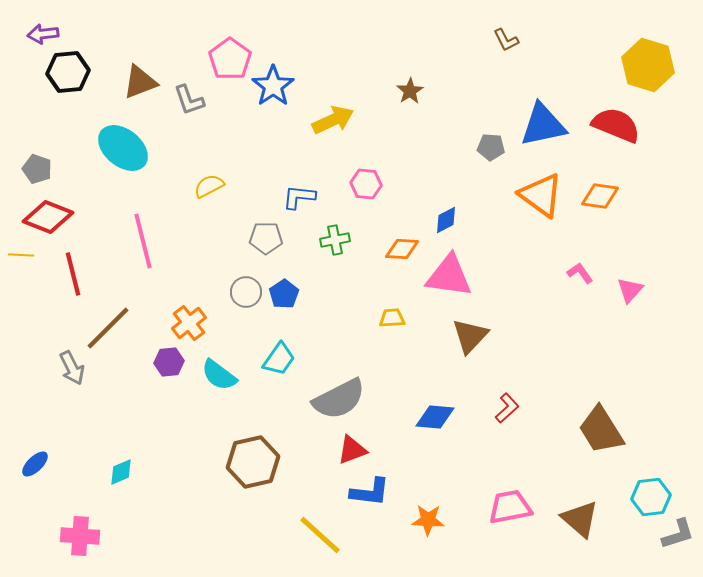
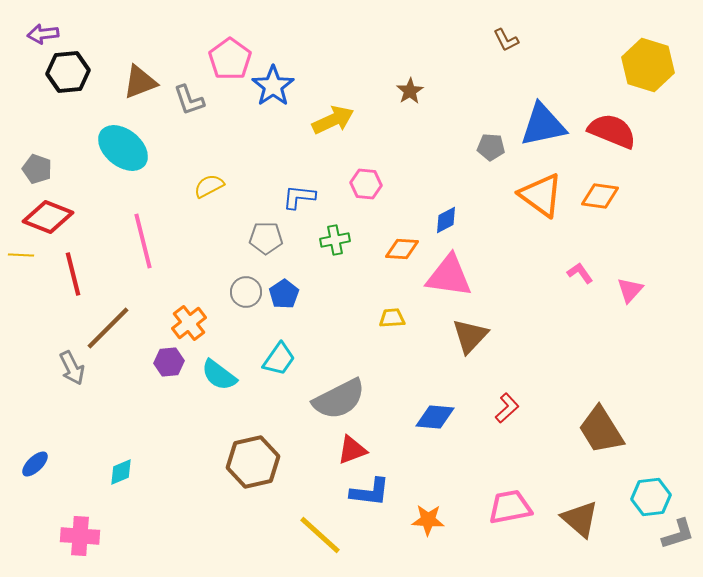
red semicircle at (616, 125): moved 4 px left, 6 px down
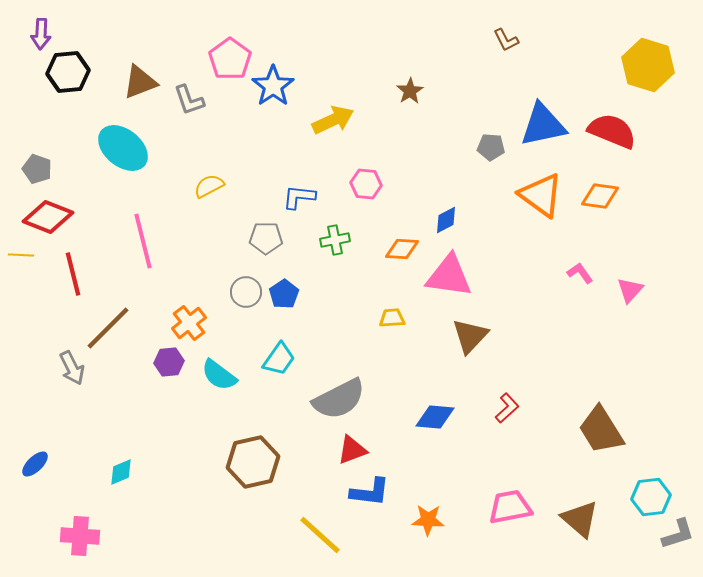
purple arrow at (43, 34): moved 2 px left; rotated 80 degrees counterclockwise
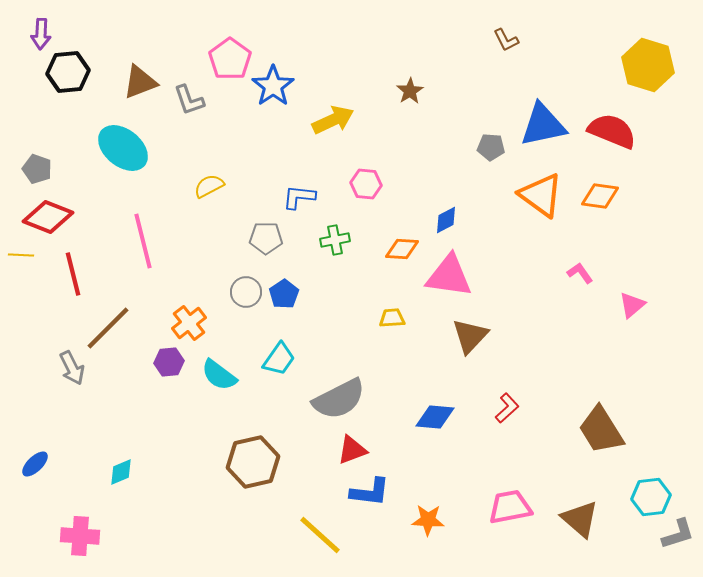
pink triangle at (630, 290): moved 2 px right, 15 px down; rotated 8 degrees clockwise
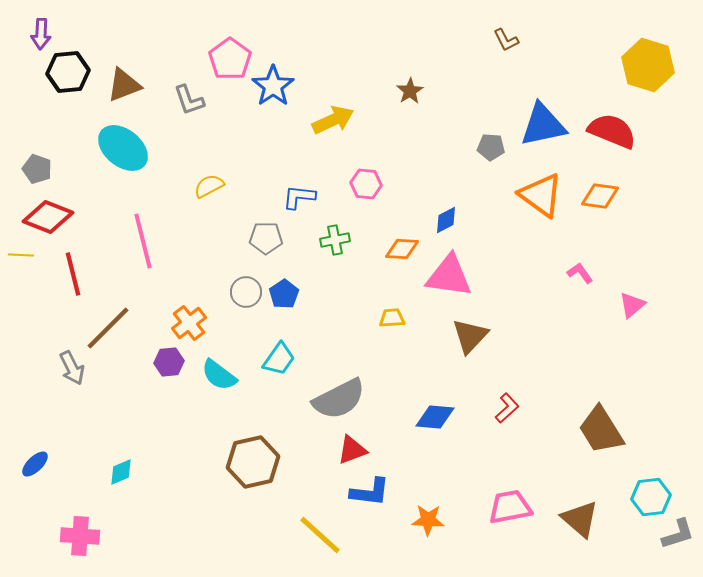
brown triangle at (140, 82): moved 16 px left, 3 px down
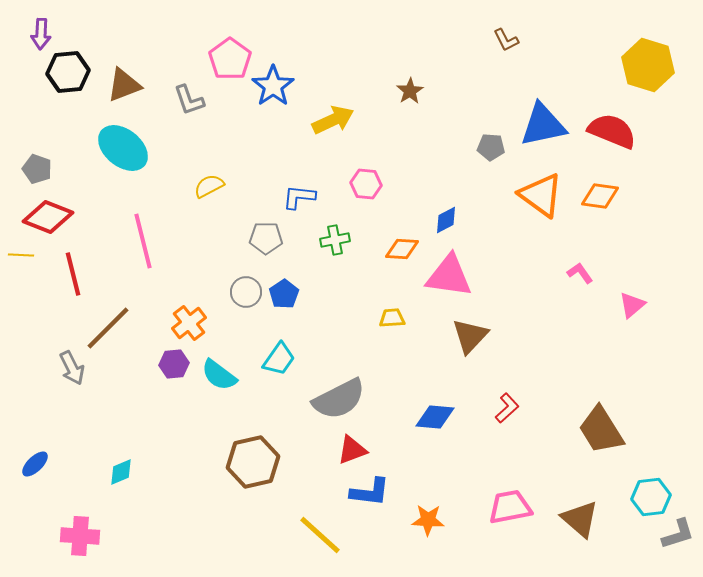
purple hexagon at (169, 362): moved 5 px right, 2 px down
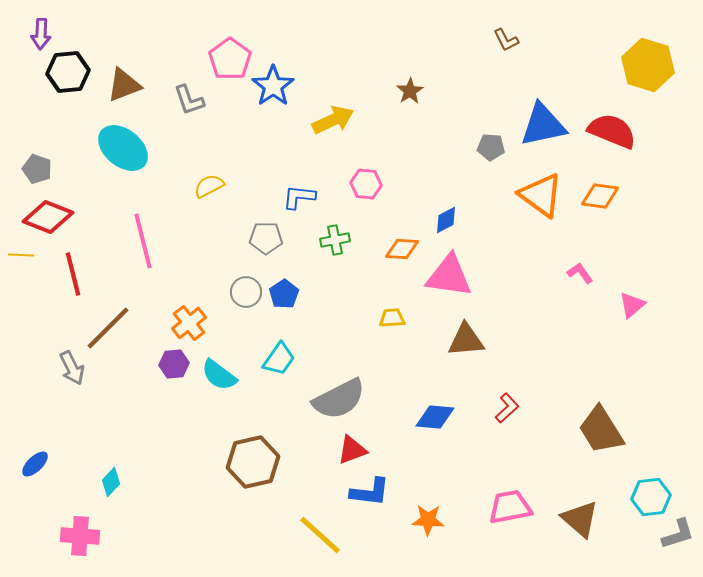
brown triangle at (470, 336): moved 4 px left, 4 px down; rotated 42 degrees clockwise
cyan diamond at (121, 472): moved 10 px left, 10 px down; rotated 24 degrees counterclockwise
